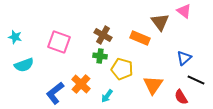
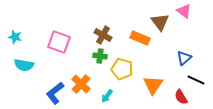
cyan semicircle: rotated 30 degrees clockwise
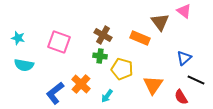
cyan star: moved 3 px right, 1 px down
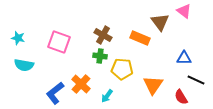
blue triangle: rotated 42 degrees clockwise
yellow pentagon: rotated 10 degrees counterclockwise
